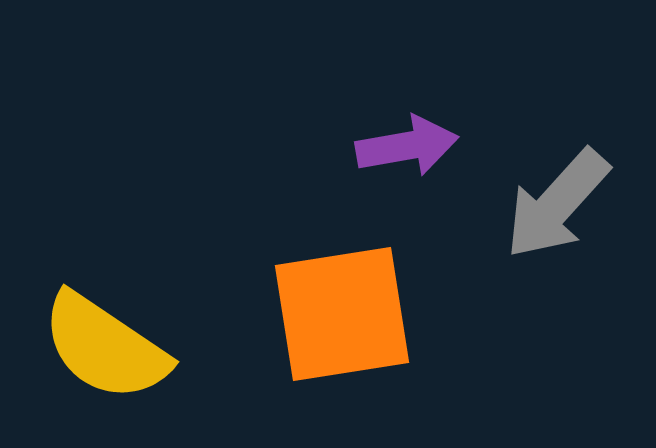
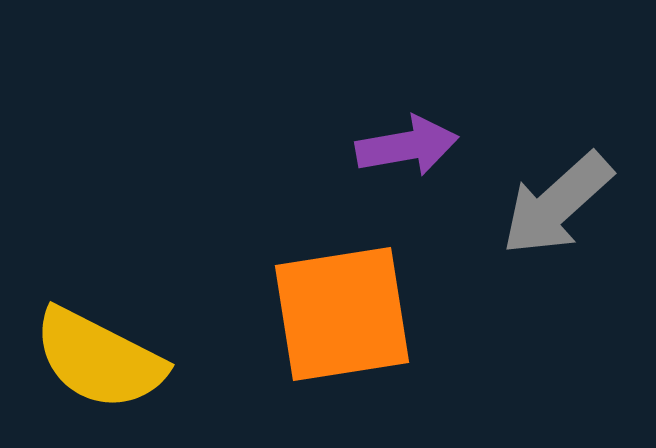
gray arrow: rotated 6 degrees clockwise
yellow semicircle: moved 6 px left, 12 px down; rotated 7 degrees counterclockwise
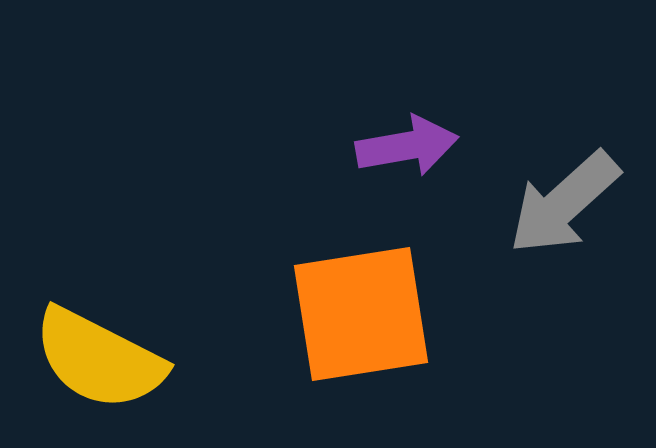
gray arrow: moved 7 px right, 1 px up
orange square: moved 19 px right
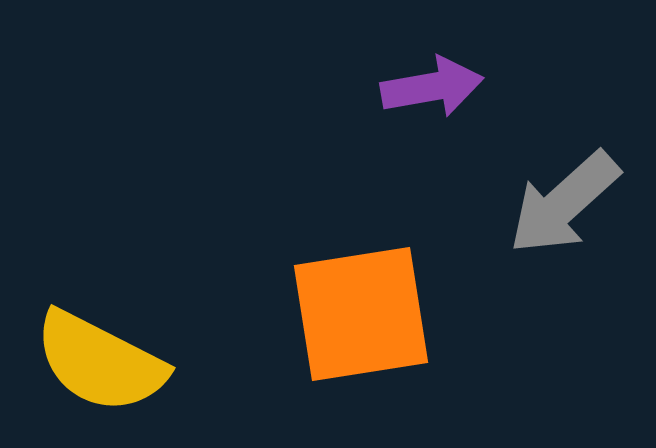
purple arrow: moved 25 px right, 59 px up
yellow semicircle: moved 1 px right, 3 px down
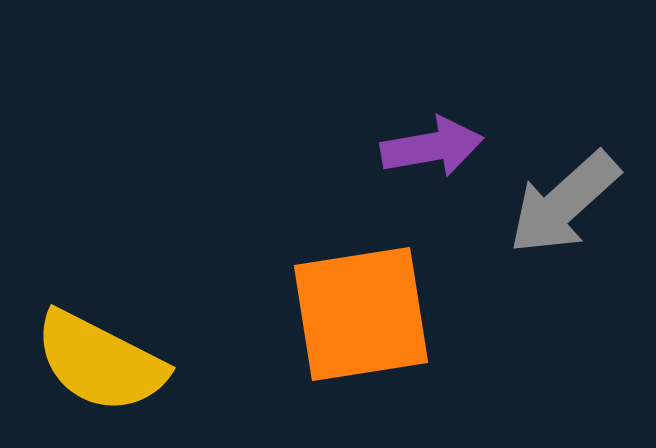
purple arrow: moved 60 px down
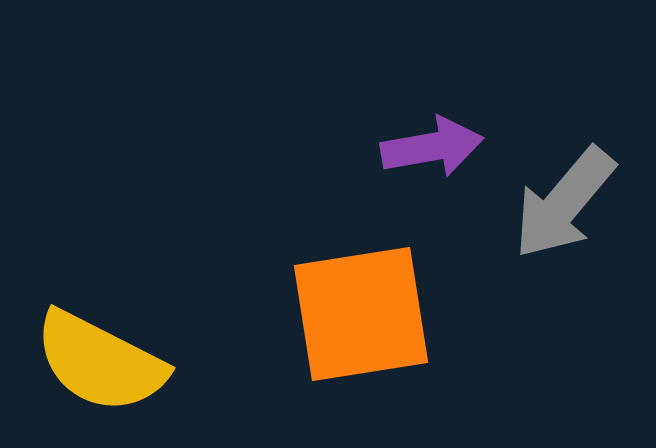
gray arrow: rotated 8 degrees counterclockwise
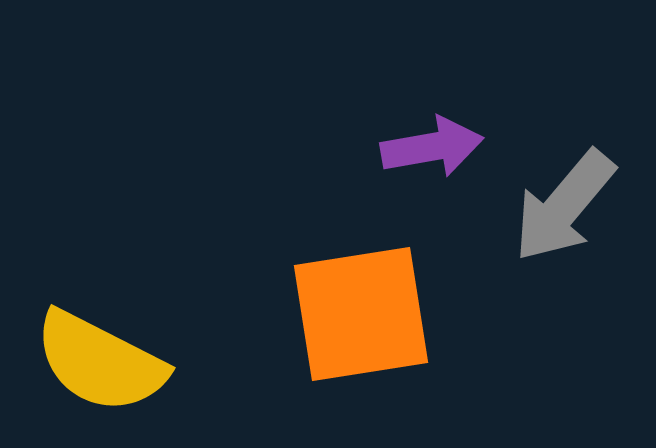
gray arrow: moved 3 px down
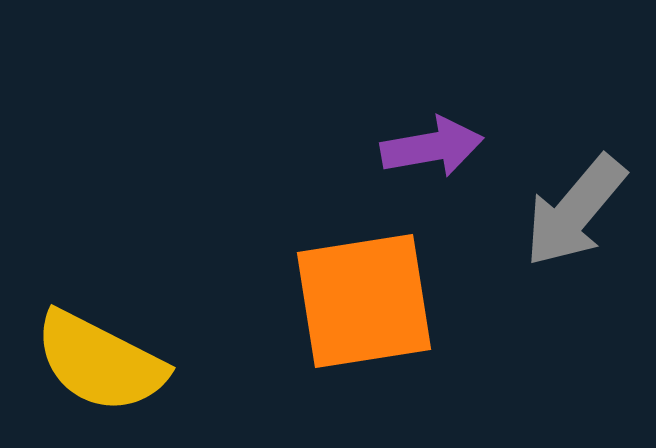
gray arrow: moved 11 px right, 5 px down
orange square: moved 3 px right, 13 px up
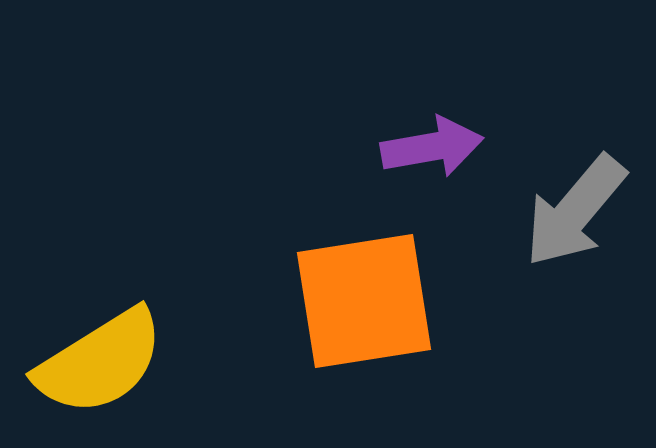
yellow semicircle: rotated 59 degrees counterclockwise
